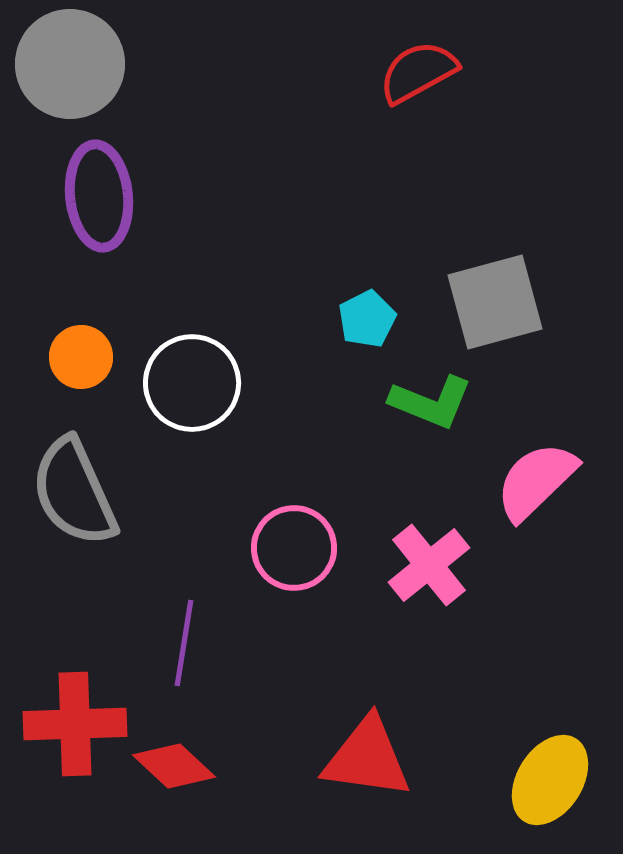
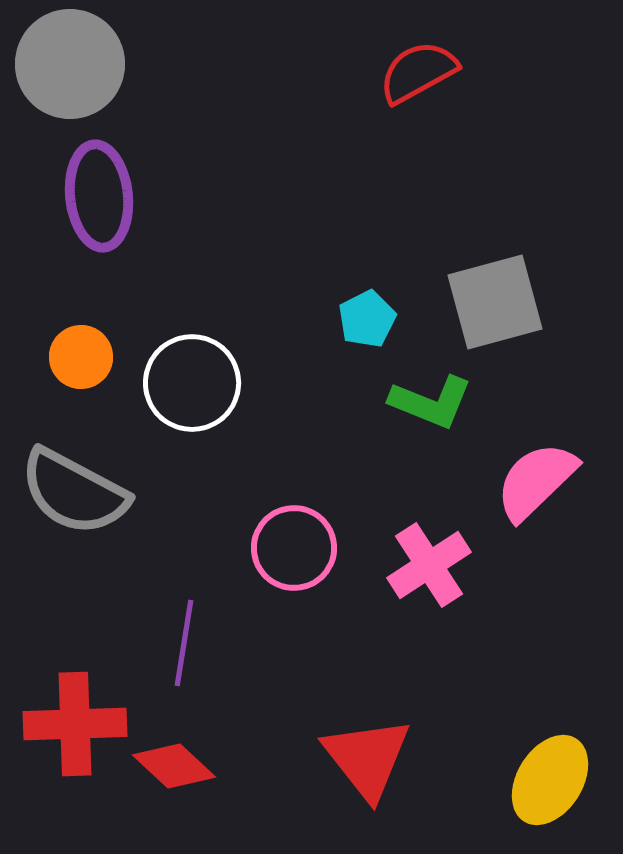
gray semicircle: rotated 38 degrees counterclockwise
pink cross: rotated 6 degrees clockwise
red triangle: rotated 44 degrees clockwise
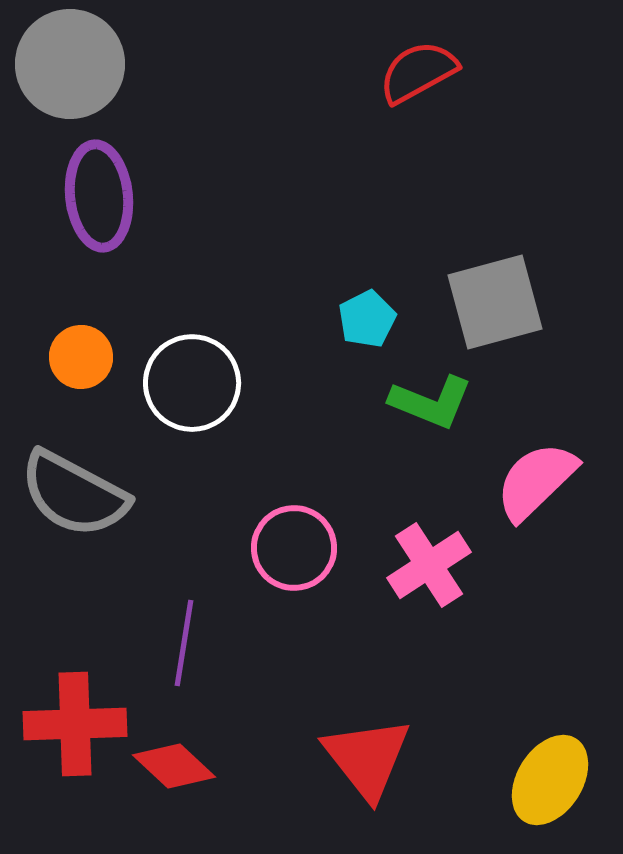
gray semicircle: moved 2 px down
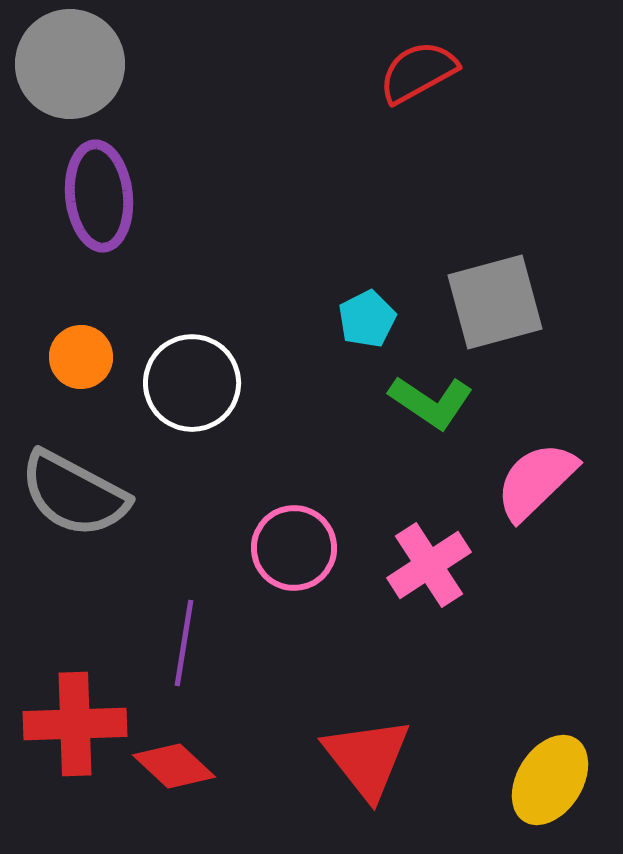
green L-shape: rotated 12 degrees clockwise
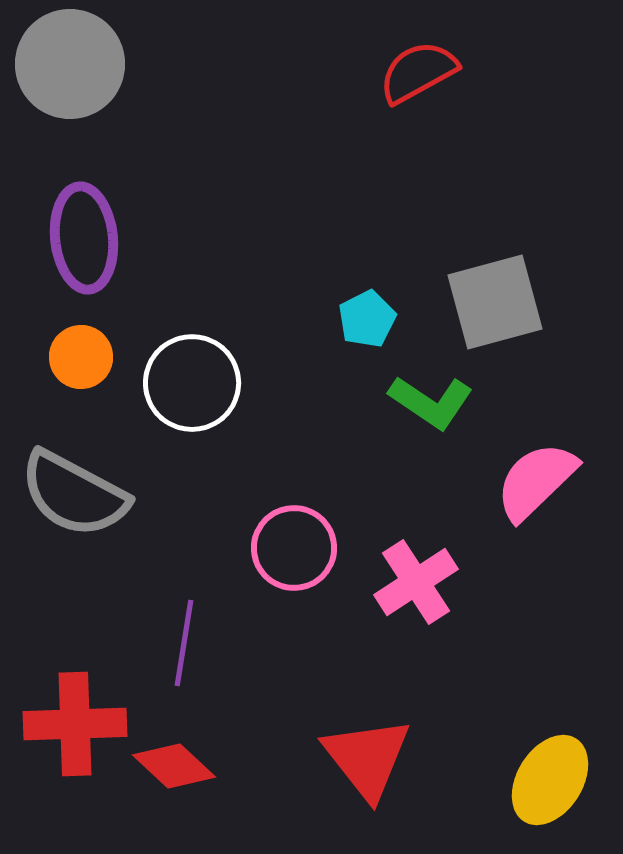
purple ellipse: moved 15 px left, 42 px down
pink cross: moved 13 px left, 17 px down
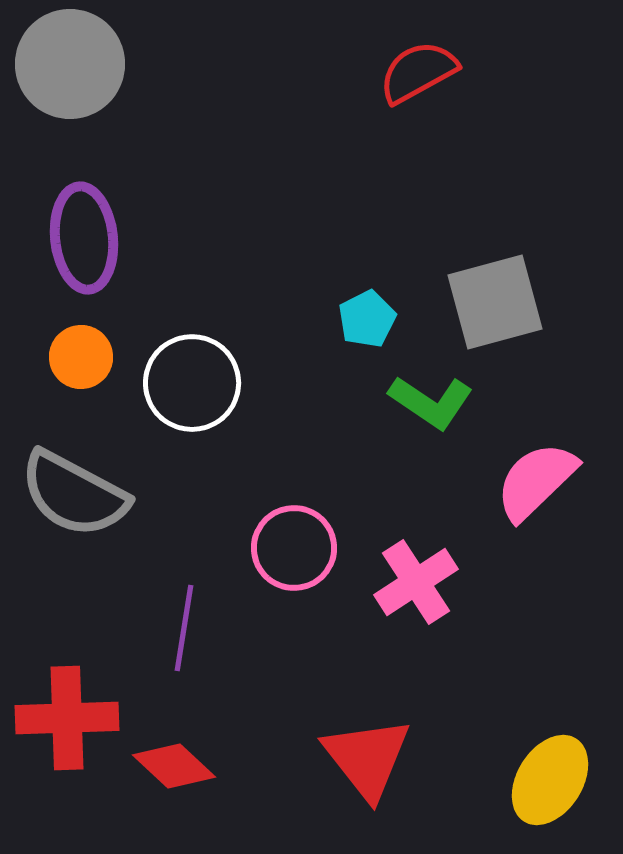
purple line: moved 15 px up
red cross: moved 8 px left, 6 px up
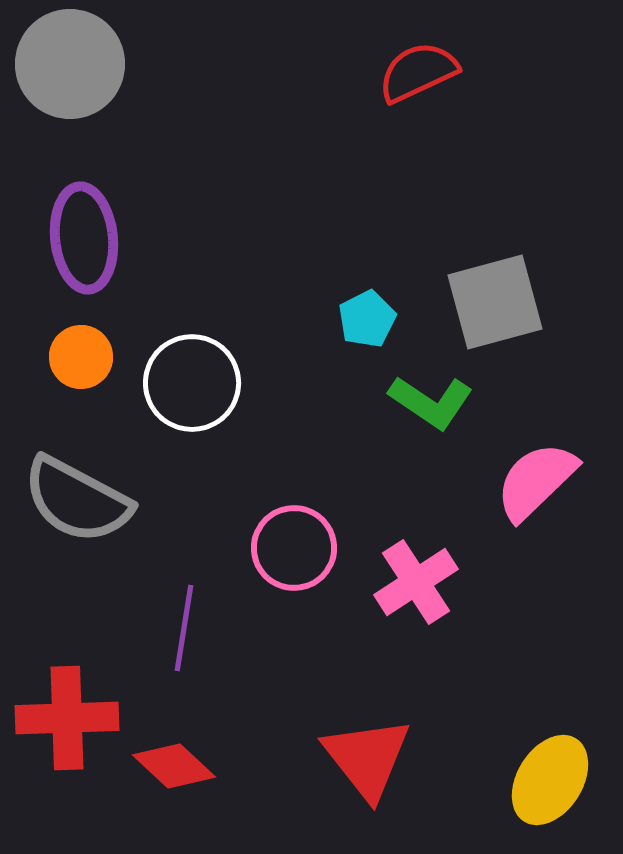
red semicircle: rotated 4 degrees clockwise
gray semicircle: moved 3 px right, 6 px down
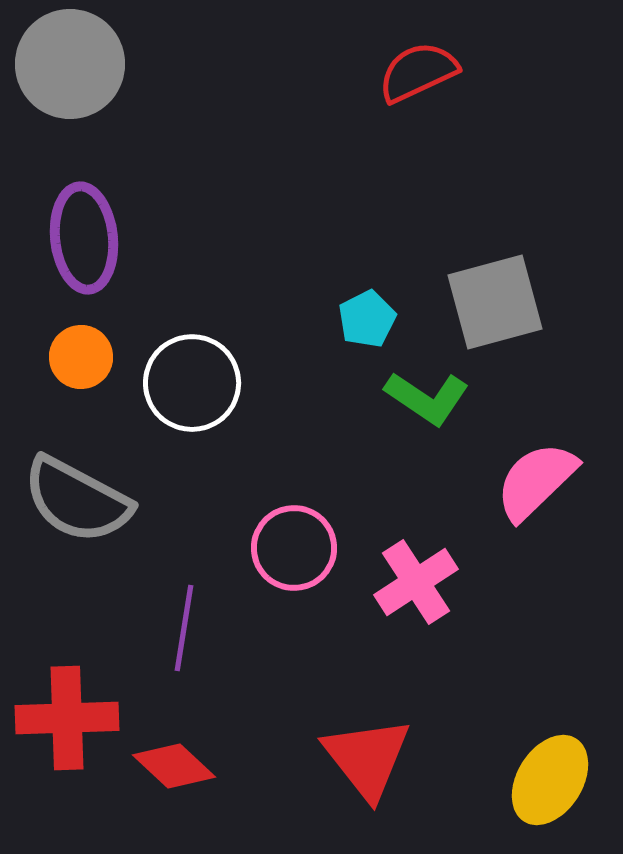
green L-shape: moved 4 px left, 4 px up
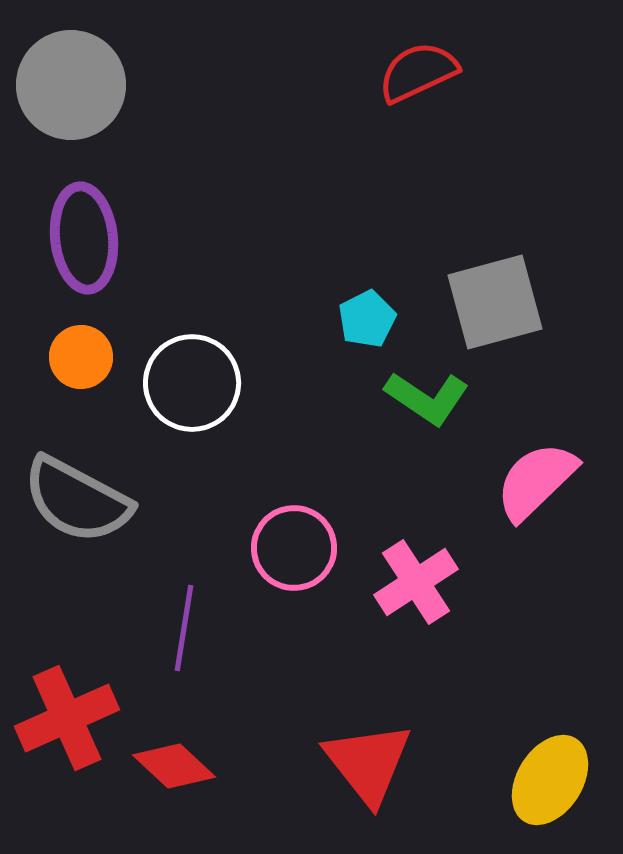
gray circle: moved 1 px right, 21 px down
red cross: rotated 22 degrees counterclockwise
red triangle: moved 1 px right, 5 px down
